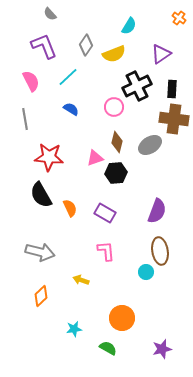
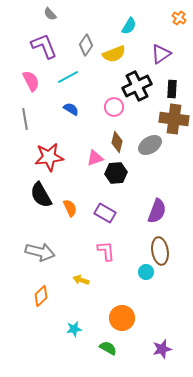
cyan line: rotated 15 degrees clockwise
red star: rotated 12 degrees counterclockwise
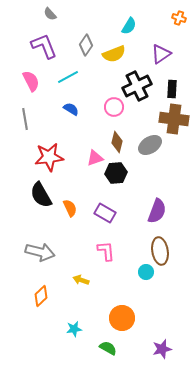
orange cross: rotated 16 degrees counterclockwise
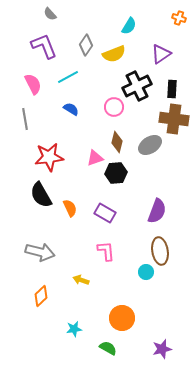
pink semicircle: moved 2 px right, 3 px down
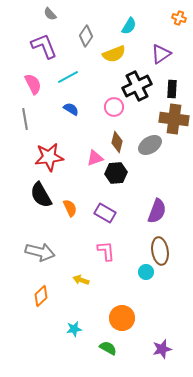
gray diamond: moved 9 px up
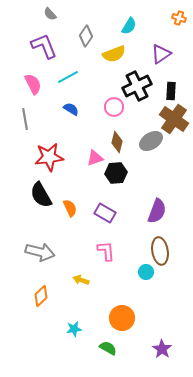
black rectangle: moved 1 px left, 2 px down
brown cross: rotated 28 degrees clockwise
gray ellipse: moved 1 px right, 4 px up
purple star: rotated 24 degrees counterclockwise
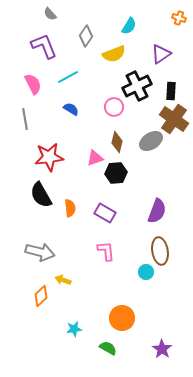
orange semicircle: rotated 18 degrees clockwise
yellow arrow: moved 18 px left
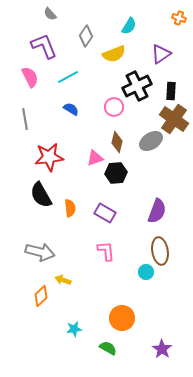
pink semicircle: moved 3 px left, 7 px up
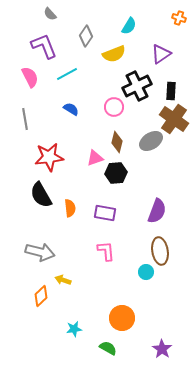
cyan line: moved 1 px left, 3 px up
purple rectangle: rotated 20 degrees counterclockwise
